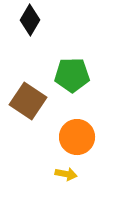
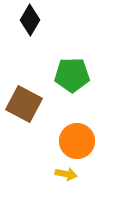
brown square: moved 4 px left, 3 px down; rotated 6 degrees counterclockwise
orange circle: moved 4 px down
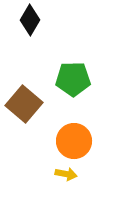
green pentagon: moved 1 px right, 4 px down
brown square: rotated 12 degrees clockwise
orange circle: moved 3 px left
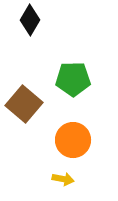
orange circle: moved 1 px left, 1 px up
yellow arrow: moved 3 px left, 5 px down
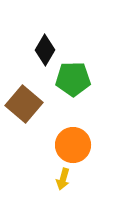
black diamond: moved 15 px right, 30 px down
orange circle: moved 5 px down
yellow arrow: rotated 95 degrees clockwise
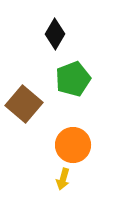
black diamond: moved 10 px right, 16 px up
green pentagon: rotated 20 degrees counterclockwise
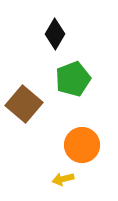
orange circle: moved 9 px right
yellow arrow: rotated 60 degrees clockwise
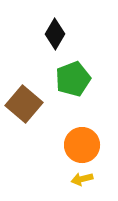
yellow arrow: moved 19 px right
